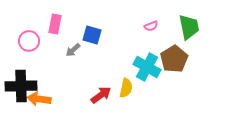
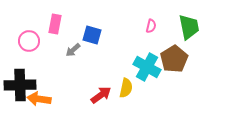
pink semicircle: rotated 56 degrees counterclockwise
black cross: moved 1 px left, 1 px up
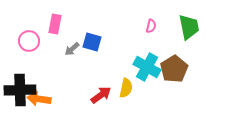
blue square: moved 7 px down
gray arrow: moved 1 px left, 1 px up
brown pentagon: moved 10 px down
black cross: moved 5 px down
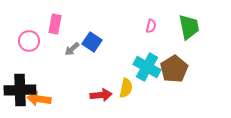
blue square: rotated 18 degrees clockwise
red arrow: rotated 30 degrees clockwise
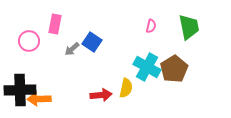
orange arrow: rotated 10 degrees counterclockwise
